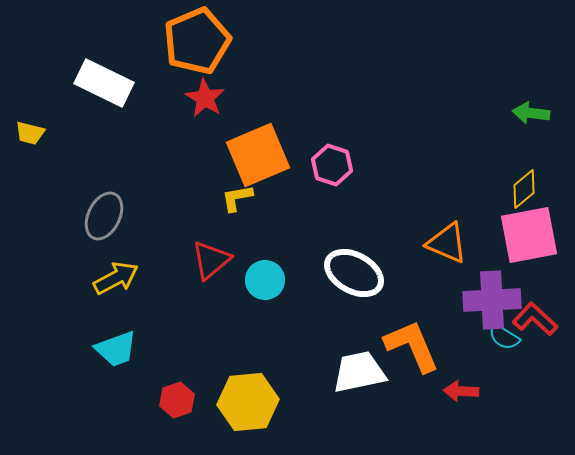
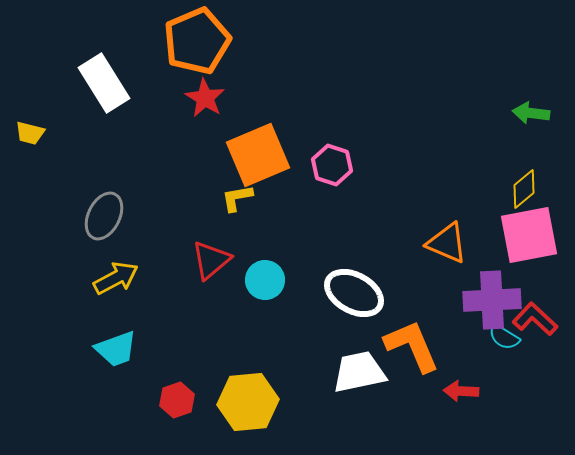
white rectangle: rotated 32 degrees clockwise
white ellipse: moved 20 px down
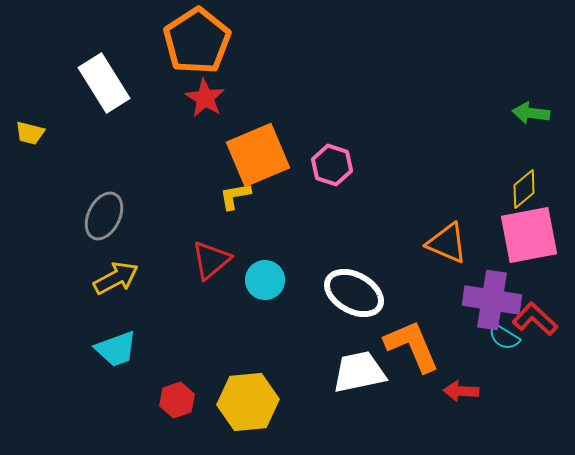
orange pentagon: rotated 10 degrees counterclockwise
yellow L-shape: moved 2 px left, 2 px up
purple cross: rotated 12 degrees clockwise
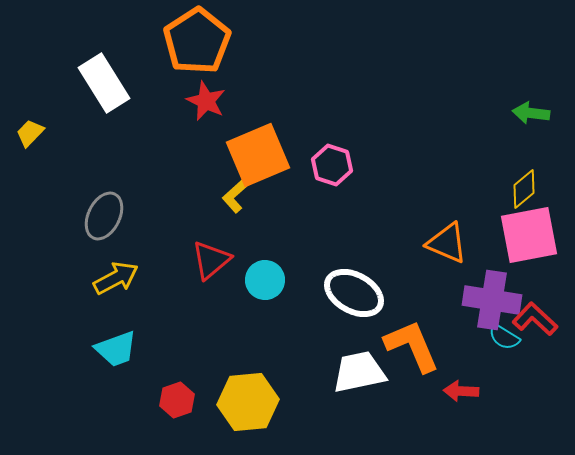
red star: moved 1 px right, 3 px down; rotated 6 degrees counterclockwise
yellow trapezoid: rotated 120 degrees clockwise
yellow L-shape: rotated 32 degrees counterclockwise
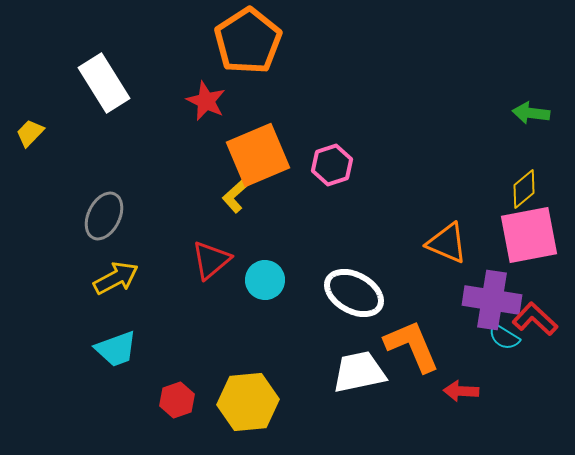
orange pentagon: moved 51 px right
pink hexagon: rotated 24 degrees clockwise
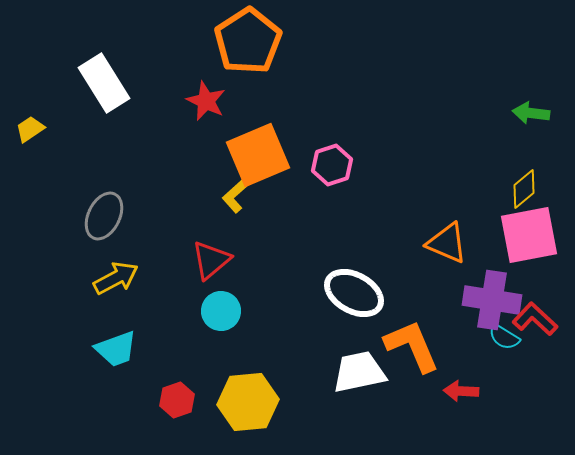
yellow trapezoid: moved 4 px up; rotated 12 degrees clockwise
cyan circle: moved 44 px left, 31 px down
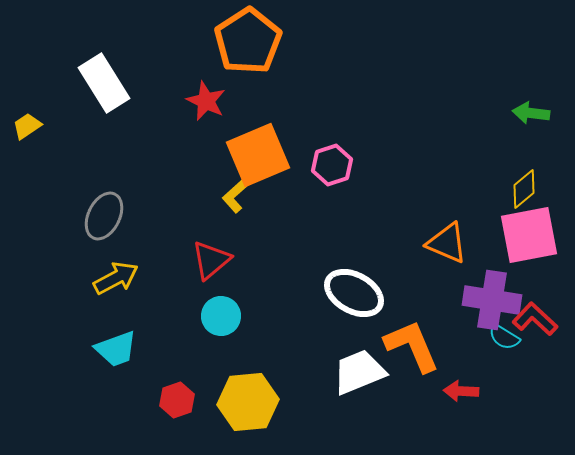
yellow trapezoid: moved 3 px left, 3 px up
cyan circle: moved 5 px down
white trapezoid: rotated 10 degrees counterclockwise
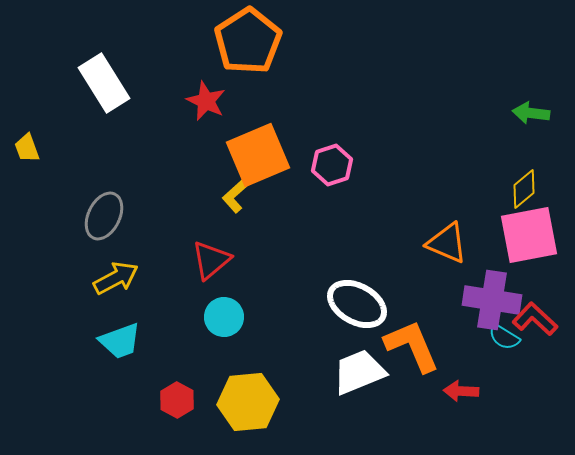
yellow trapezoid: moved 22 px down; rotated 76 degrees counterclockwise
white ellipse: moved 3 px right, 11 px down
cyan circle: moved 3 px right, 1 px down
cyan trapezoid: moved 4 px right, 8 px up
red hexagon: rotated 12 degrees counterclockwise
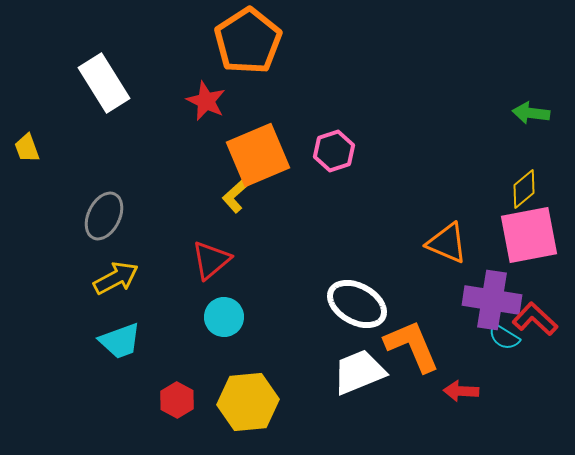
pink hexagon: moved 2 px right, 14 px up
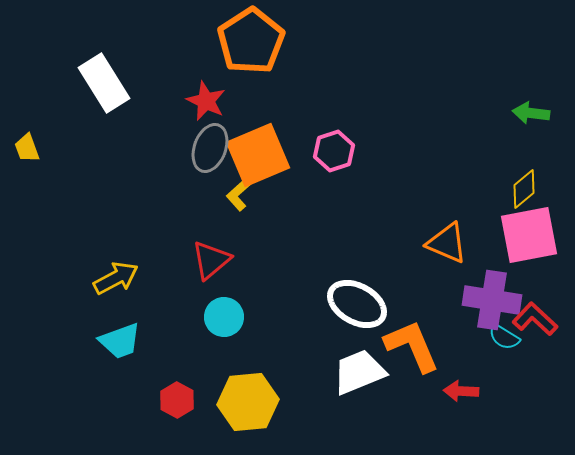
orange pentagon: moved 3 px right
yellow L-shape: moved 4 px right, 2 px up
gray ellipse: moved 106 px right, 68 px up; rotated 6 degrees counterclockwise
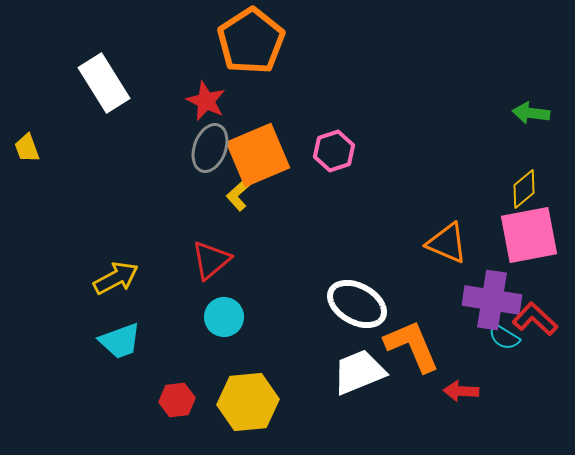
red hexagon: rotated 24 degrees clockwise
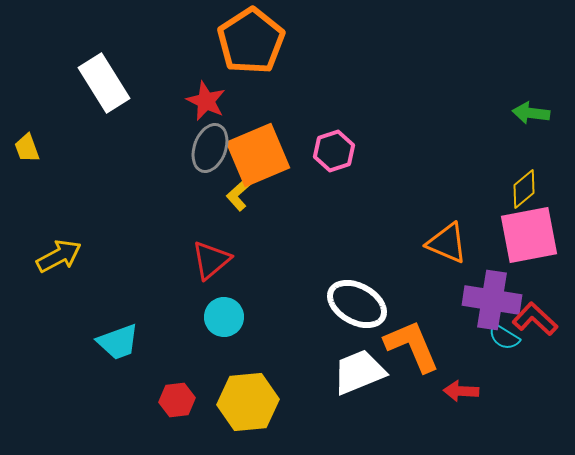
yellow arrow: moved 57 px left, 22 px up
cyan trapezoid: moved 2 px left, 1 px down
